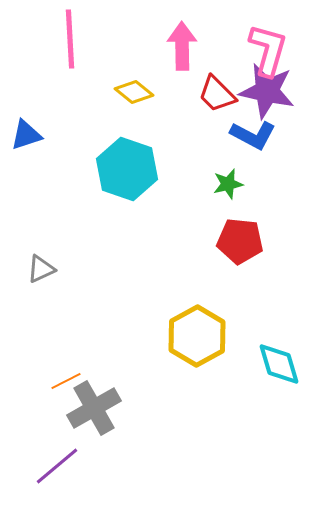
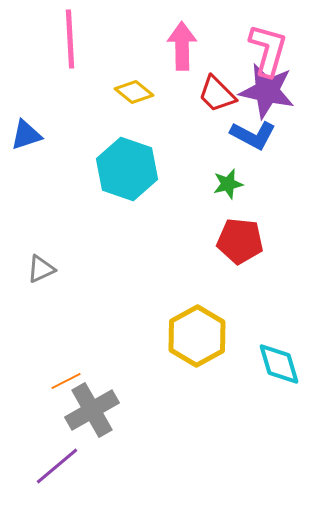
gray cross: moved 2 px left, 2 px down
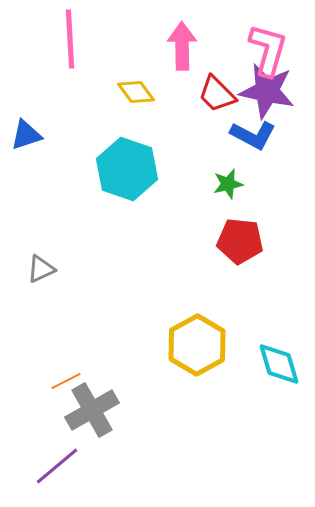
yellow diamond: moved 2 px right; rotated 15 degrees clockwise
yellow hexagon: moved 9 px down
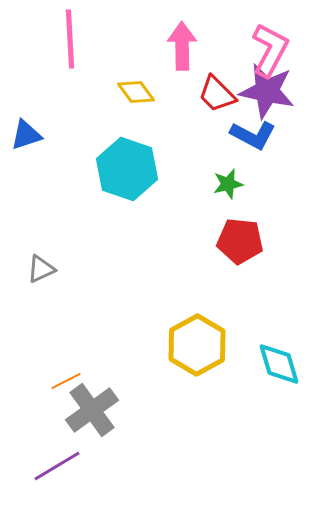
pink L-shape: moved 2 px right; rotated 12 degrees clockwise
gray cross: rotated 6 degrees counterclockwise
purple line: rotated 9 degrees clockwise
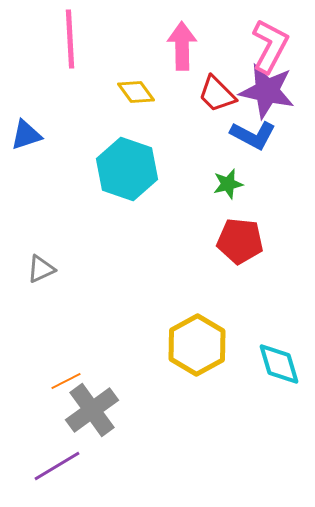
pink L-shape: moved 4 px up
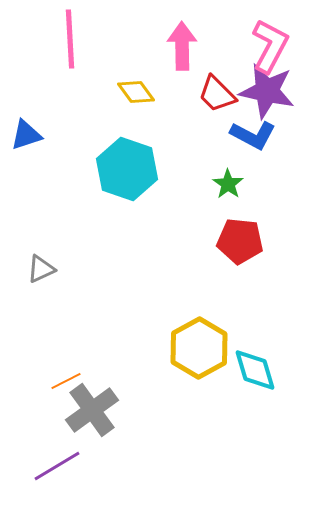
green star: rotated 24 degrees counterclockwise
yellow hexagon: moved 2 px right, 3 px down
cyan diamond: moved 24 px left, 6 px down
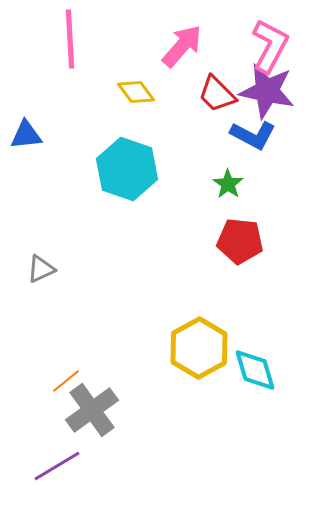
pink arrow: rotated 42 degrees clockwise
blue triangle: rotated 12 degrees clockwise
orange line: rotated 12 degrees counterclockwise
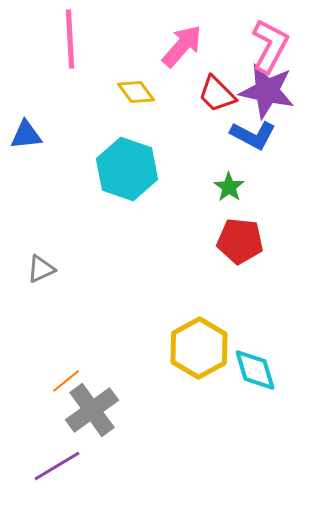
green star: moved 1 px right, 3 px down
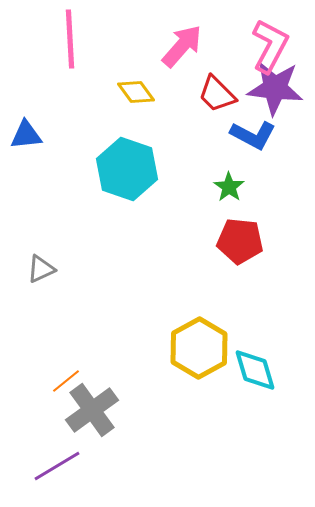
purple star: moved 8 px right, 3 px up; rotated 6 degrees counterclockwise
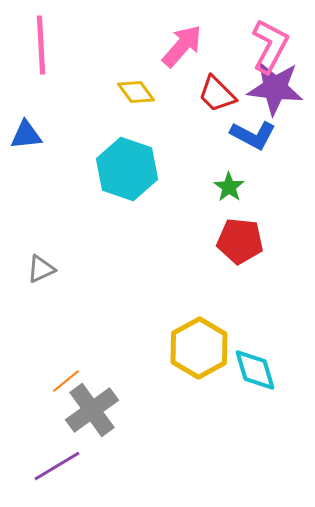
pink line: moved 29 px left, 6 px down
